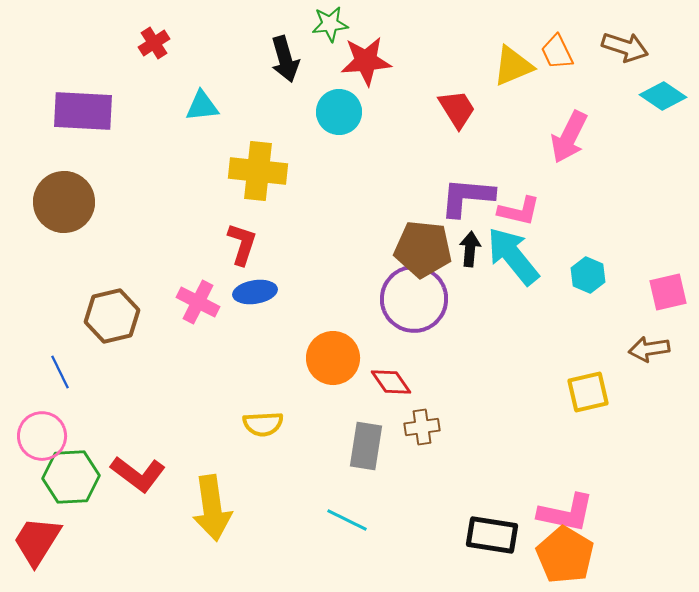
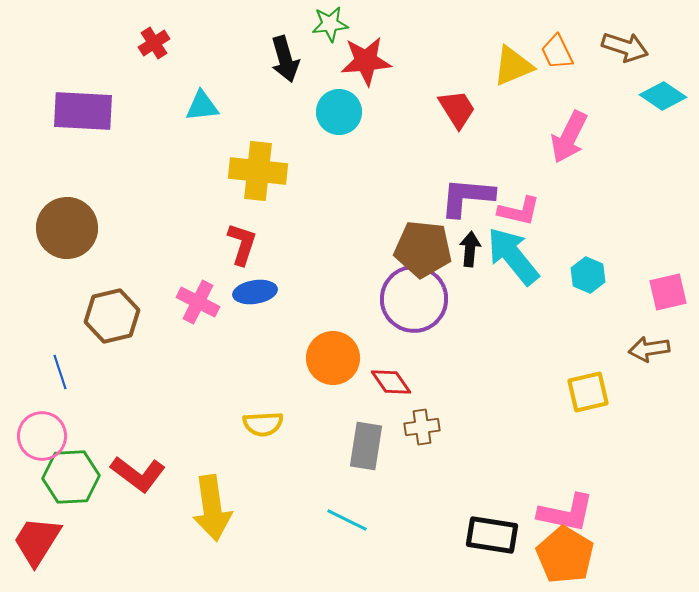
brown circle at (64, 202): moved 3 px right, 26 px down
blue line at (60, 372): rotated 8 degrees clockwise
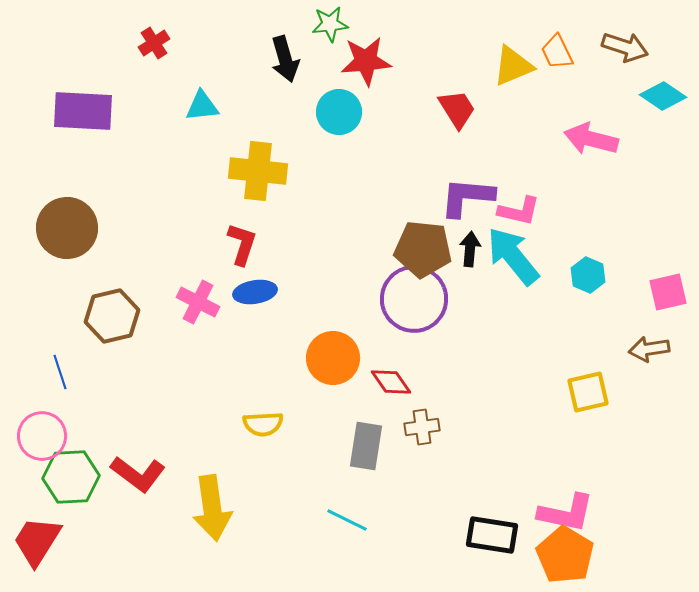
pink arrow at (569, 137): moved 22 px right, 2 px down; rotated 78 degrees clockwise
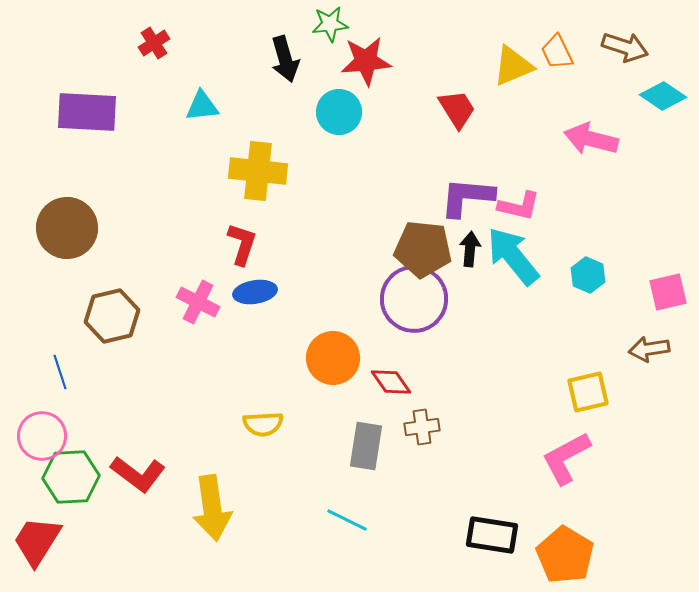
purple rectangle at (83, 111): moved 4 px right, 1 px down
pink L-shape at (519, 211): moved 5 px up
pink L-shape at (566, 513): moved 55 px up; rotated 140 degrees clockwise
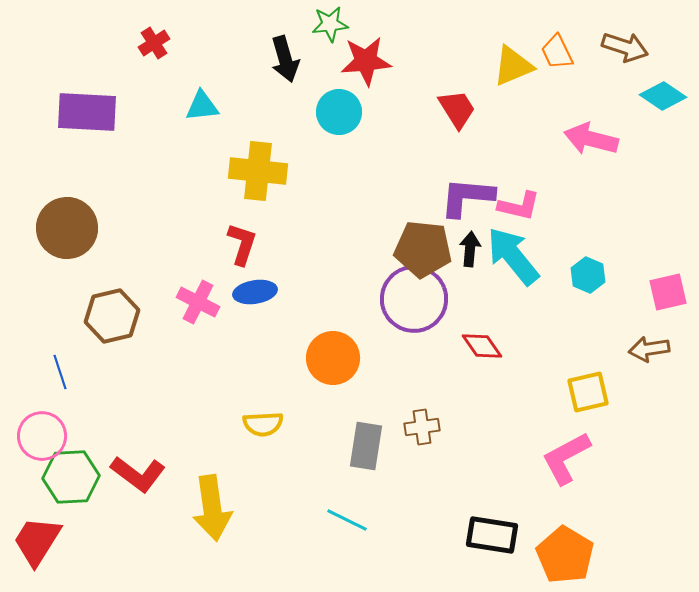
red diamond at (391, 382): moved 91 px right, 36 px up
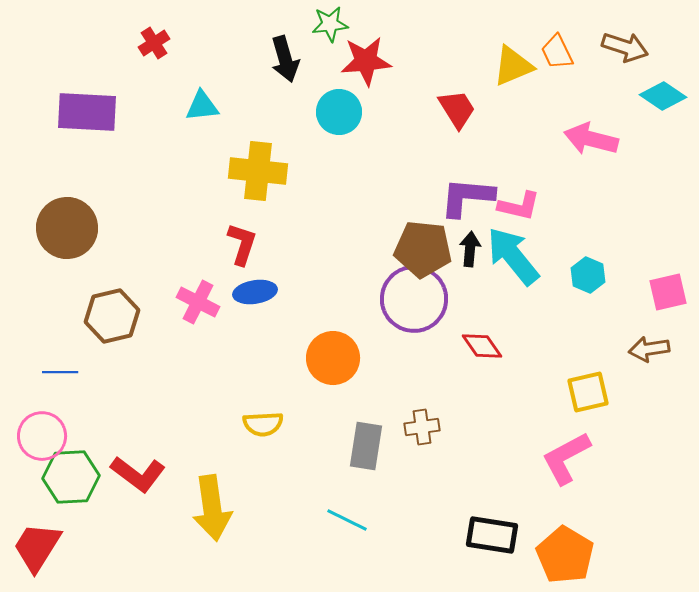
blue line at (60, 372): rotated 72 degrees counterclockwise
red trapezoid at (37, 541): moved 6 px down
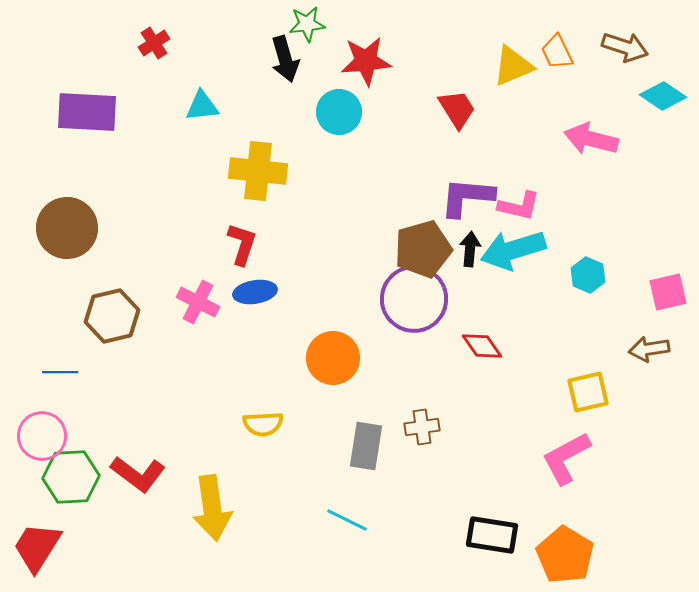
green star at (330, 24): moved 23 px left
brown pentagon at (423, 249): rotated 22 degrees counterclockwise
cyan arrow at (513, 256): moved 6 px up; rotated 68 degrees counterclockwise
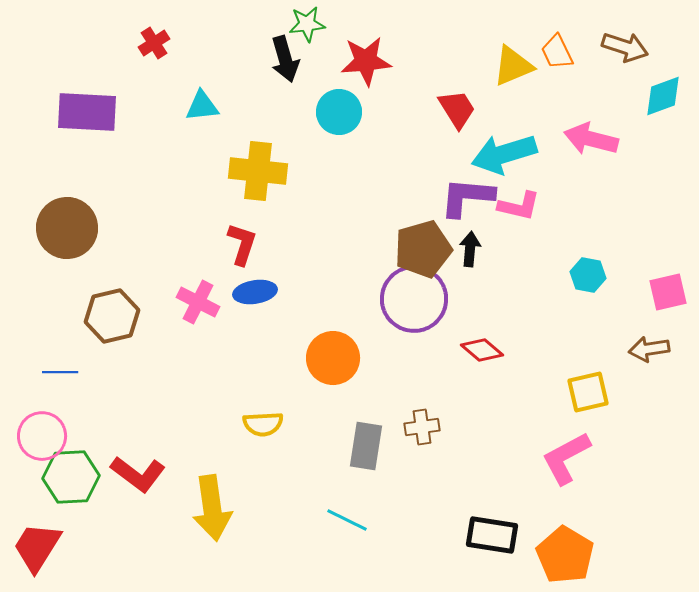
cyan diamond at (663, 96): rotated 54 degrees counterclockwise
cyan arrow at (513, 250): moved 9 px left, 96 px up
cyan hexagon at (588, 275): rotated 12 degrees counterclockwise
red diamond at (482, 346): moved 4 px down; rotated 15 degrees counterclockwise
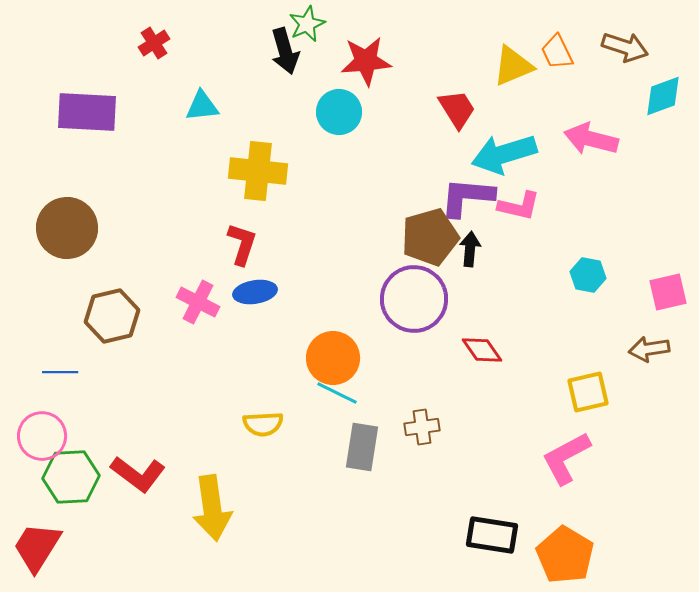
green star at (307, 24): rotated 18 degrees counterclockwise
black arrow at (285, 59): moved 8 px up
brown pentagon at (423, 249): moved 7 px right, 12 px up
red diamond at (482, 350): rotated 15 degrees clockwise
gray rectangle at (366, 446): moved 4 px left, 1 px down
cyan line at (347, 520): moved 10 px left, 127 px up
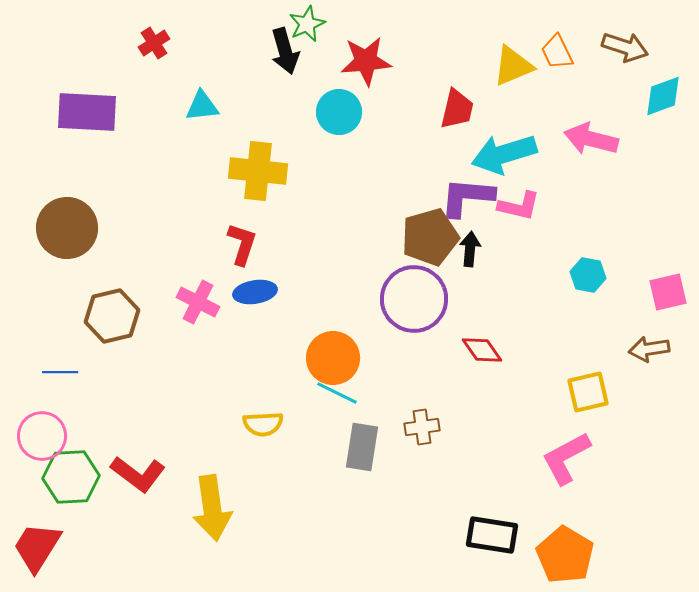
red trapezoid at (457, 109): rotated 45 degrees clockwise
